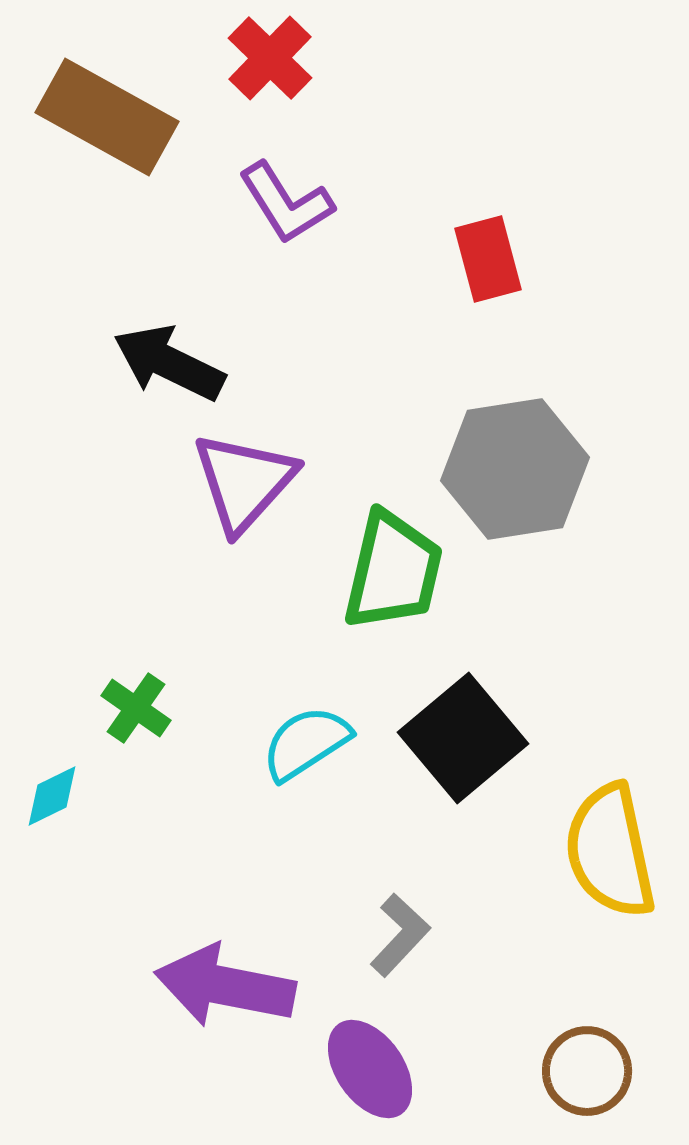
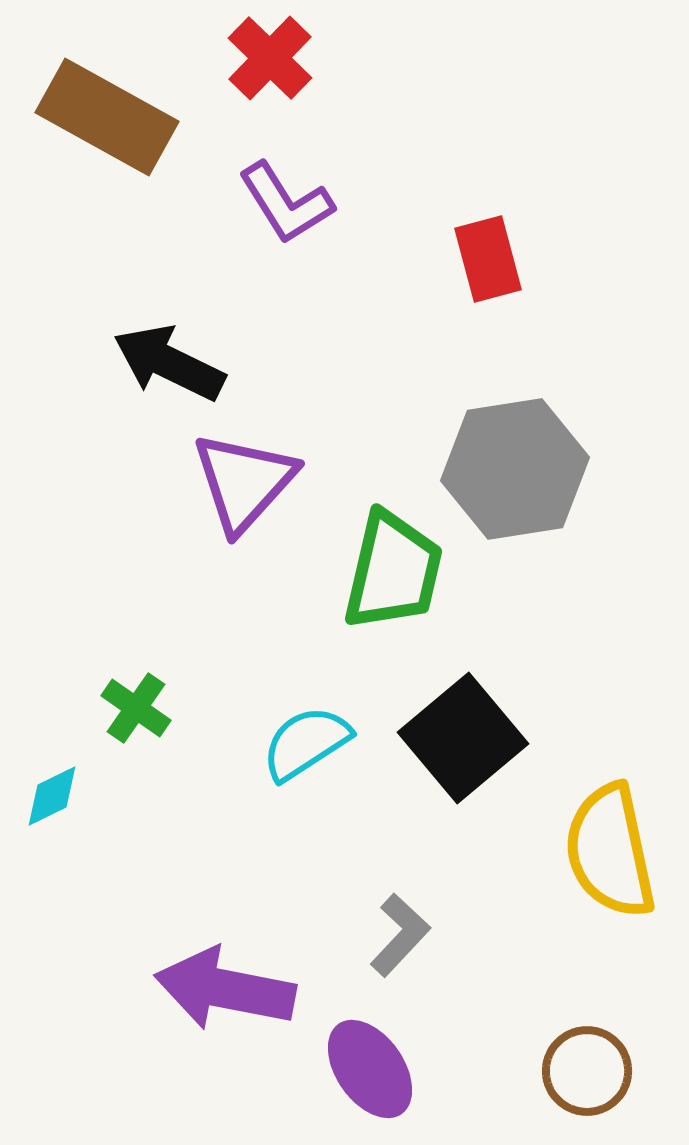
purple arrow: moved 3 px down
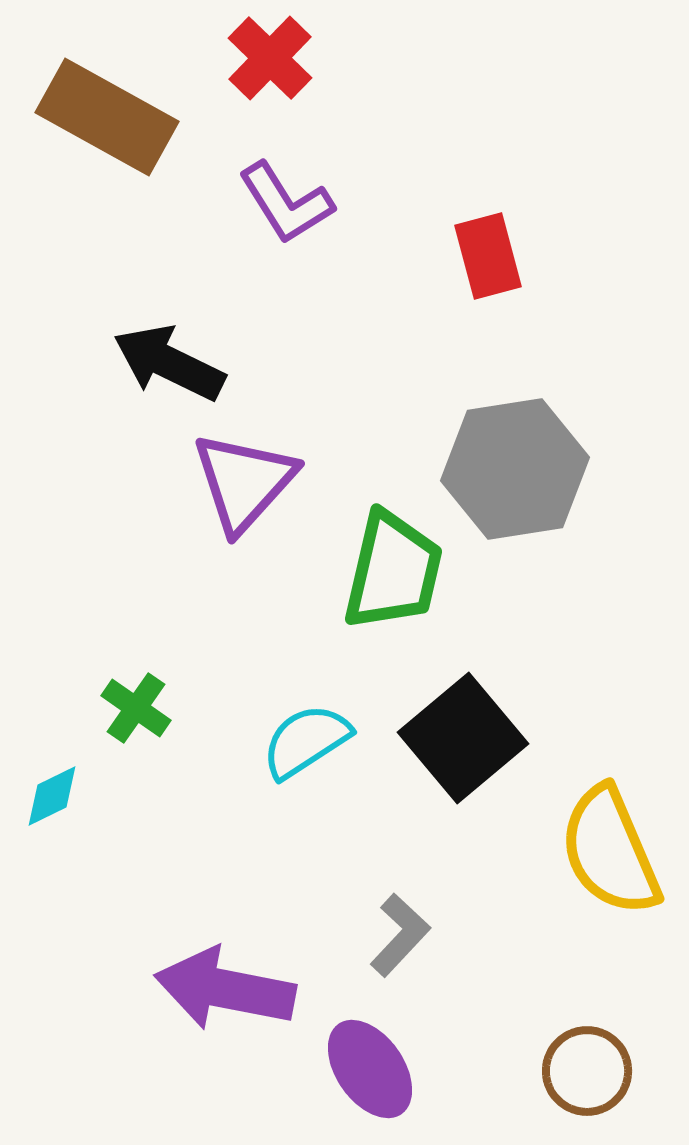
red rectangle: moved 3 px up
cyan semicircle: moved 2 px up
yellow semicircle: rotated 11 degrees counterclockwise
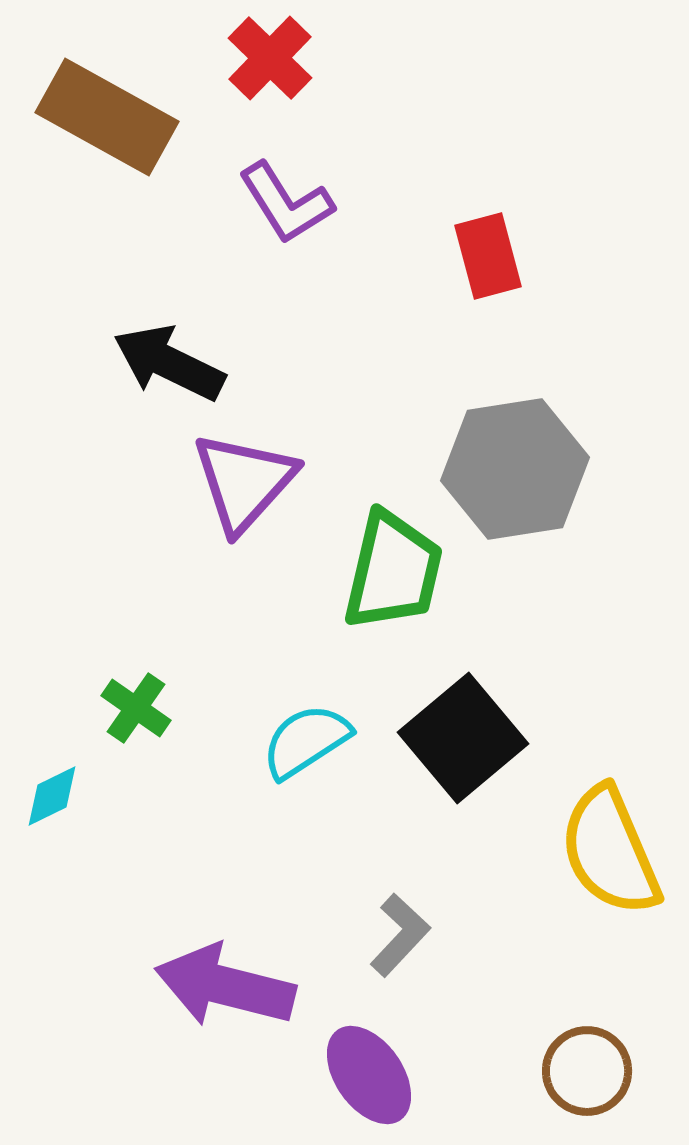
purple arrow: moved 3 px up; rotated 3 degrees clockwise
purple ellipse: moved 1 px left, 6 px down
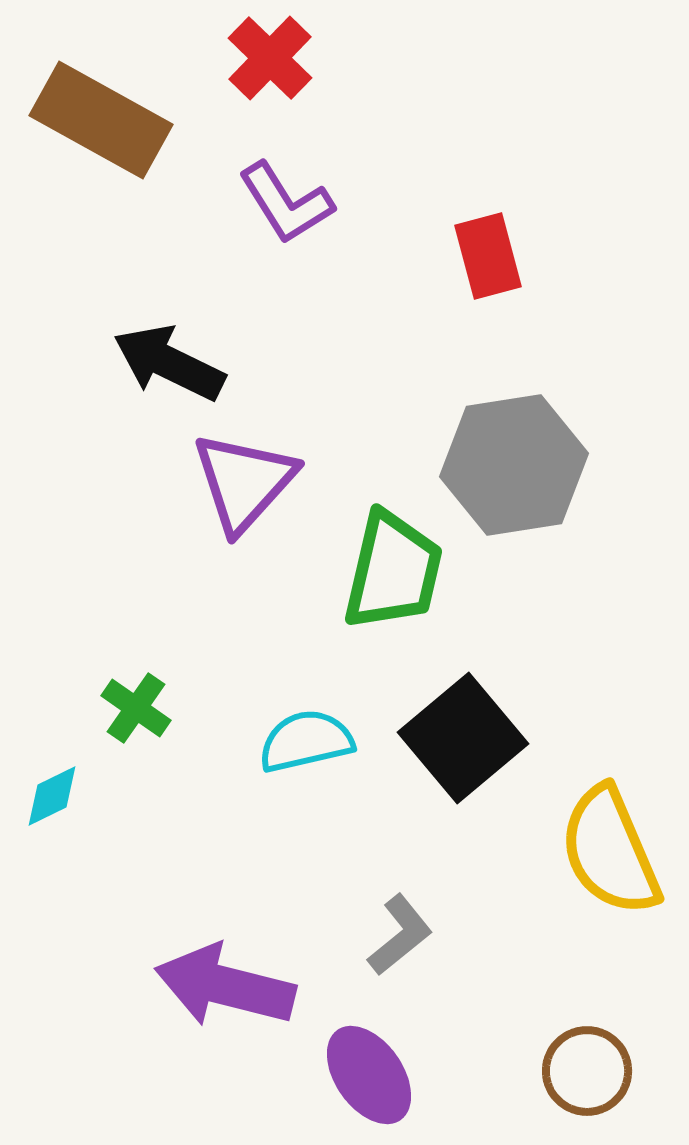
brown rectangle: moved 6 px left, 3 px down
gray hexagon: moved 1 px left, 4 px up
cyan semicircle: rotated 20 degrees clockwise
gray L-shape: rotated 8 degrees clockwise
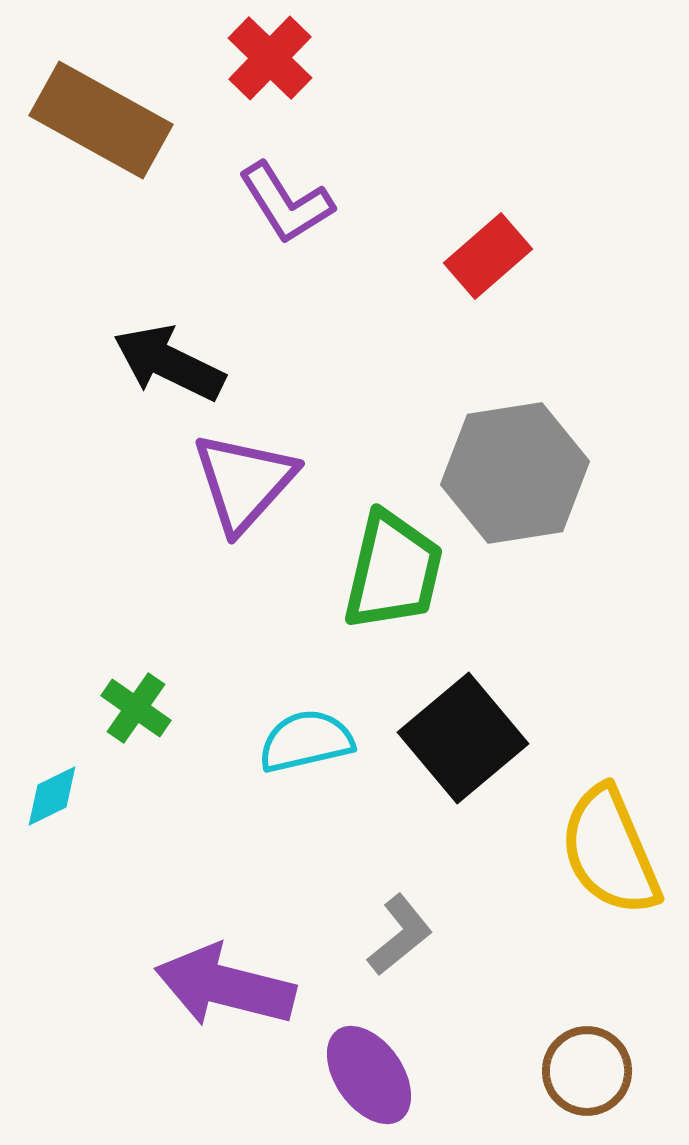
red rectangle: rotated 64 degrees clockwise
gray hexagon: moved 1 px right, 8 px down
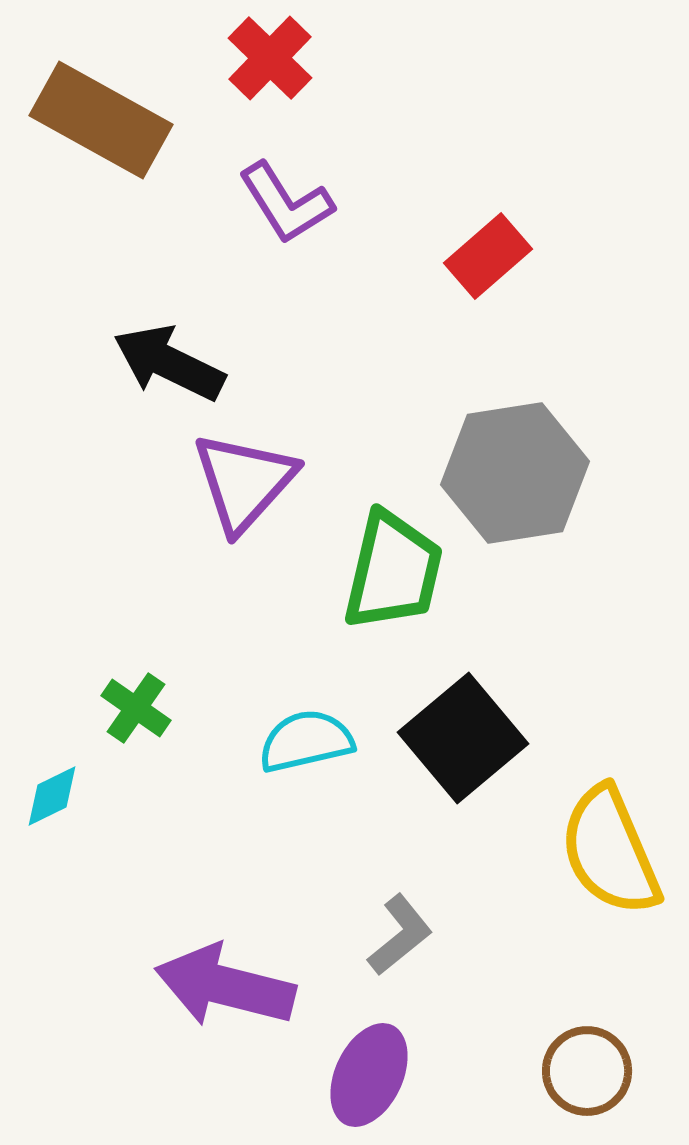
purple ellipse: rotated 60 degrees clockwise
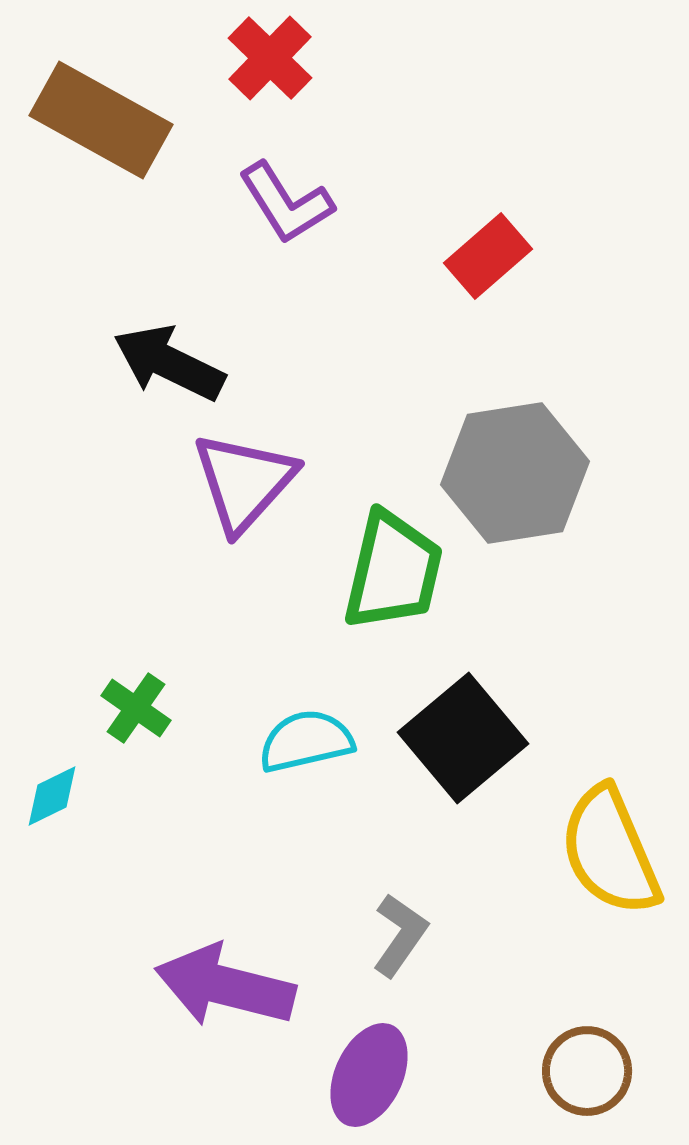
gray L-shape: rotated 16 degrees counterclockwise
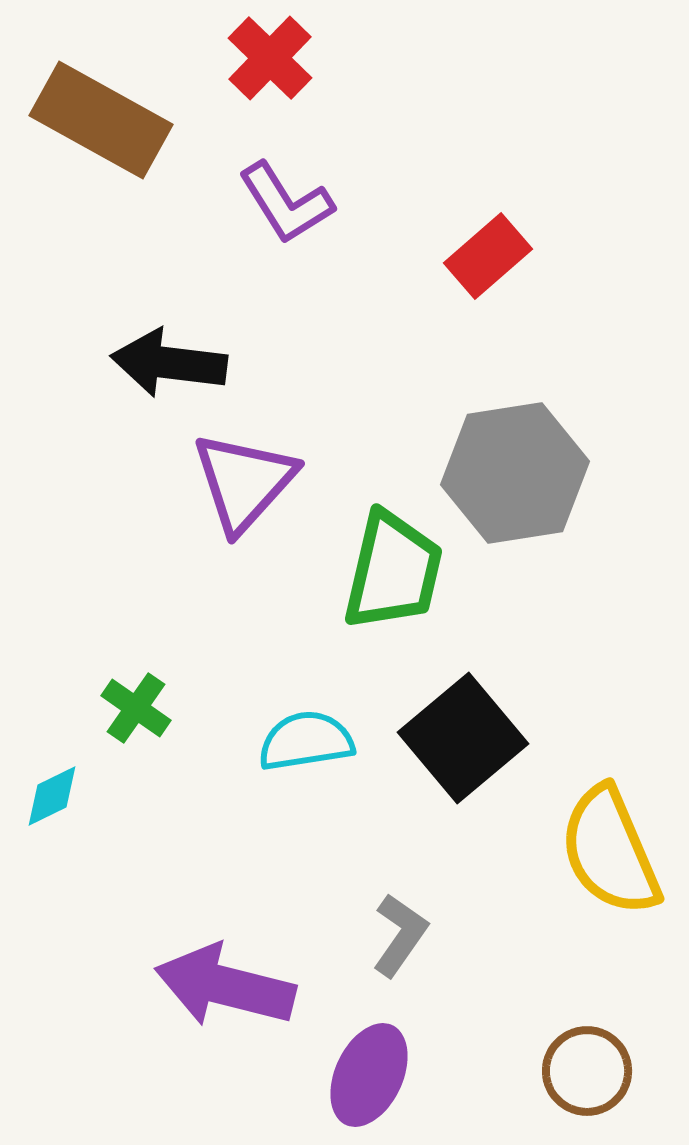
black arrow: rotated 19 degrees counterclockwise
cyan semicircle: rotated 4 degrees clockwise
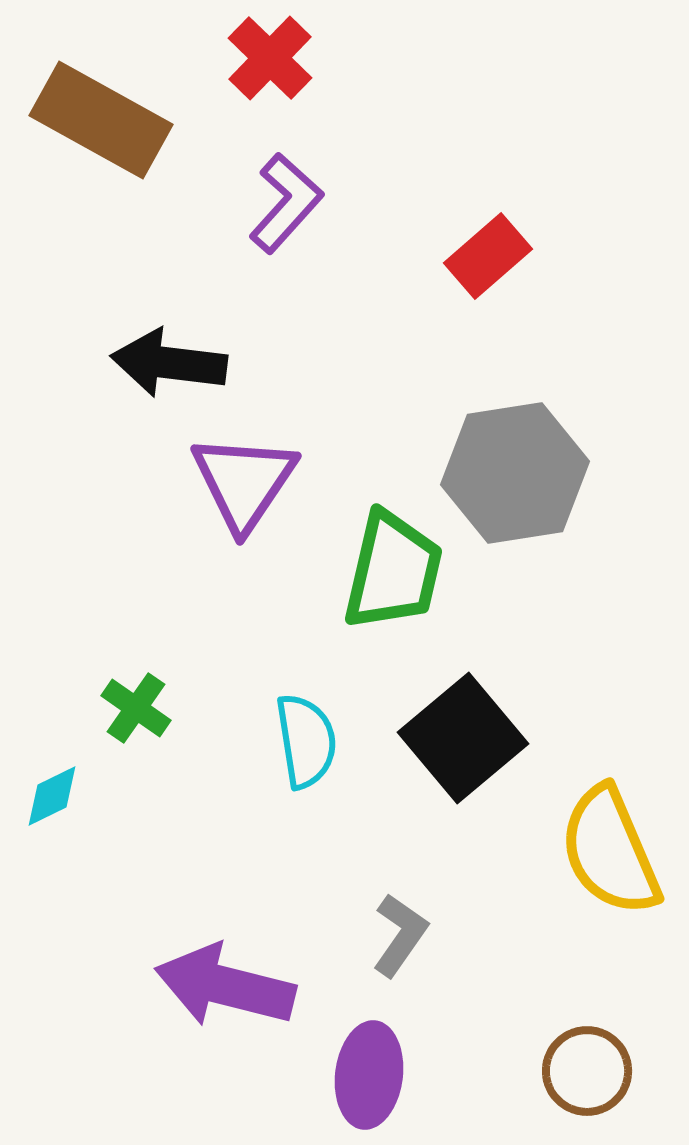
purple L-shape: rotated 106 degrees counterclockwise
purple triangle: rotated 8 degrees counterclockwise
cyan semicircle: rotated 90 degrees clockwise
purple ellipse: rotated 18 degrees counterclockwise
